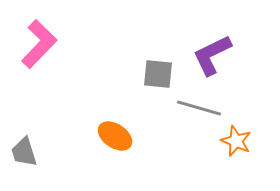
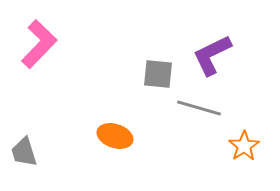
orange ellipse: rotated 16 degrees counterclockwise
orange star: moved 8 px right, 5 px down; rotated 16 degrees clockwise
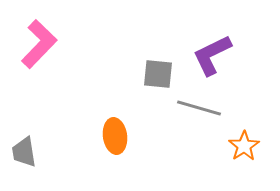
orange ellipse: rotated 64 degrees clockwise
gray trapezoid: rotated 8 degrees clockwise
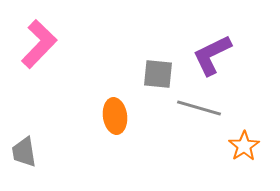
orange ellipse: moved 20 px up
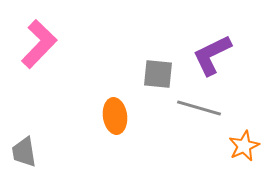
orange star: rotated 8 degrees clockwise
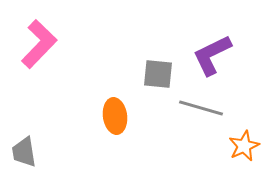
gray line: moved 2 px right
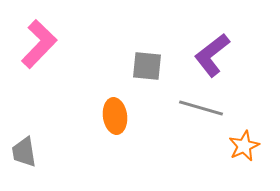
purple L-shape: rotated 12 degrees counterclockwise
gray square: moved 11 px left, 8 px up
